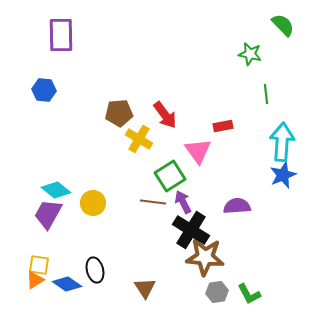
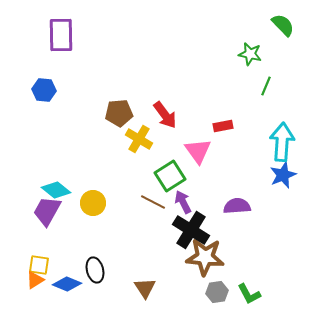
green line: moved 8 px up; rotated 30 degrees clockwise
brown line: rotated 20 degrees clockwise
purple trapezoid: moved 1 px left, 3 px up
blue diamond: rotated 12 degrees counterclockwise
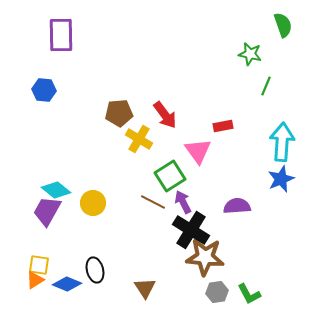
green semicircle: rotated 25 degrees clockwise
blue star: moved 2 px left, 4 px down
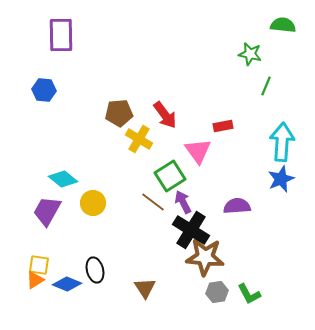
green semicircle: rotated 65 degrees counterclockwise
cyan diamond: moved 7 px right, 11 px up
brown line: rotated 10 degrees clockwise
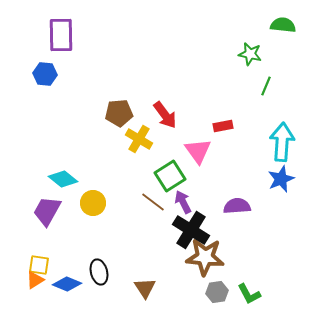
blue hexagon: moved 1 px right, 16 px up
black ellipse: moved 4 px right, 2 px down
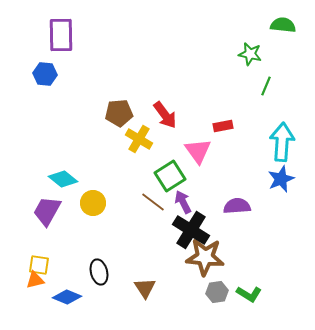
orange triangle: rotated 18 degrees clockwise
blue diamond: moved 13 px down
green L-shape: rotated 30 degrees counterclockwise
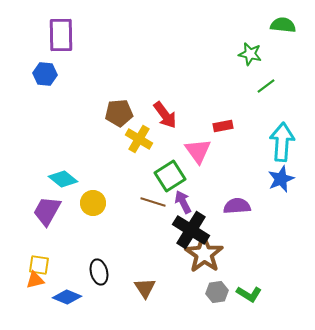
green line: rotated 30 degrees clockwise
brown line: rotated 20 degrees counterclockwise
brown star: moved 1 px left, 3 px up; rotated 30 degrees clockwise
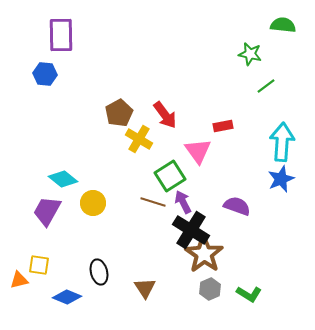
brown pentagon: rotated 24 degrees counterclockwise
purple semicircle: rotated 24 degrees clockwise
orange triangle: moved 16 px left
gray hexagon: moved 7 px left, 3 px up; rotated 15 degrees counterclockwise
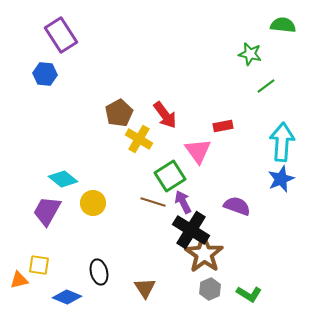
purple rectangle: rotated 32 degrees counterclockwise
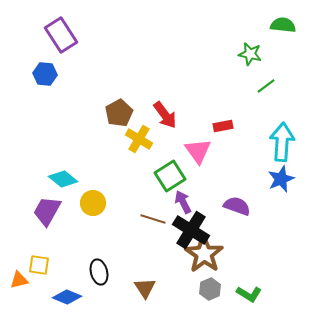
brown line: moved 17 px down
